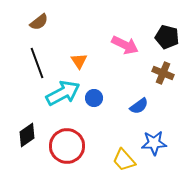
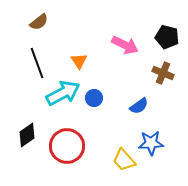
blue star: moved 3 px left
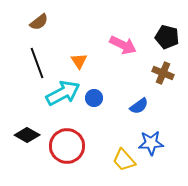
pink arrow: moved 2 px left
black diamond: rotated 65 degrees clockwise
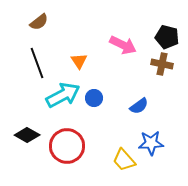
brown cross: moved 1 px left, 9 px up; rotated 10 degrees counterclockwise
cyan arrow: moved 2 px down
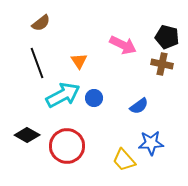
brown semicircle: moved 2 px right, 1 px down
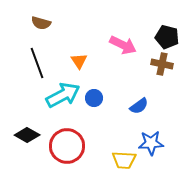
brown semicircle: rotated 54 degrees clockwise
yellow trapezoid: rotated 45 degrees counterclockwise
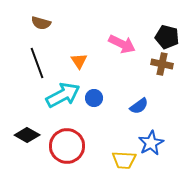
pink arrow: moved 1 px left, 1 px up
blue star: rotated 25 degrees counterclockwise
